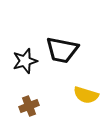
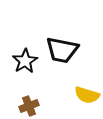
black star: rotated 15 degrees counterclockwise
yellow semicircle: moved 1 px right
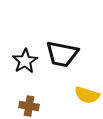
black trapezoid: moved 4 px down
brown cross: rotated 30 degrees clockwise
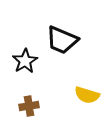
black trapezoid: moved 14 px up; rotated 12 degrees clockwise
brown cross: rotated 18 degrees counterclockwise
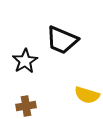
brown cross: moved 3 px left
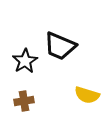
black trapezoid: moved 2 px left, 6 px down
brown cross: moved 2 px left, 5 px up
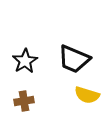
black trapezoid: moved 14 px right, 13 px down
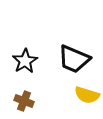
brown cross: rotated 30 degrees clockwise
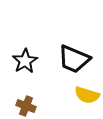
brown cross: moved 2 px right, 5 px down
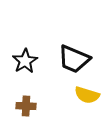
brown cross: rotated 18 degrees counterclockwise
